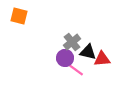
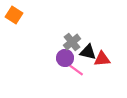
orange square: moved 5 px left, 1 px up; rotated 18 degrees clockwise
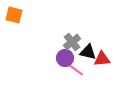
orange square: rotated 18 degrees counterclockwise
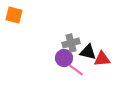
gray cross: moved 1 px left, 1 px down; rotated 24 degrees clockwise
purple circle: moved 1 px left
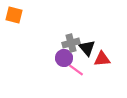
black triangle: moved 1 px left, 4 px up; rotated 36 degrees clockwise
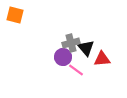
orange square: moved 1 px right
black triangle: moved 1 px left
purple circle: moved 1 px left, 1 px up
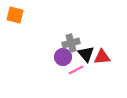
black triangle: moved 6 px down
red triangle: moved 2 px up
pink line: rotated 63 degrees counterclockwise
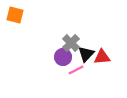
gray cross: rotated 30 degrees counterclockwise
black triangle: rotated 24 degrees clockwise
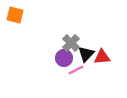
purple circle: moved 1 px right, 1 px down
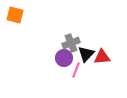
gray cross: rotated 24 degrees clockwise
pink line: rotated 42 degrees counterclockwise
